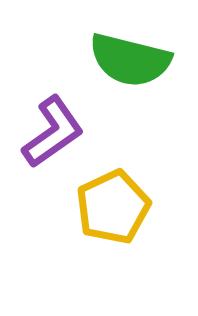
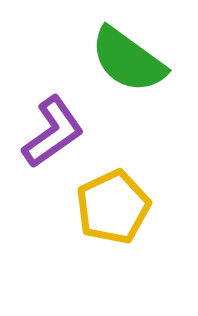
green semicircle: moved 2 px left; rotated 22 degrees clockwise
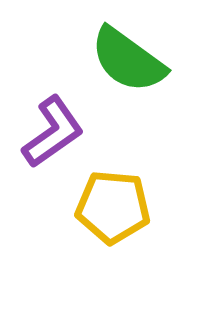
yellow pentagon: rotated 30 degrees clockwise
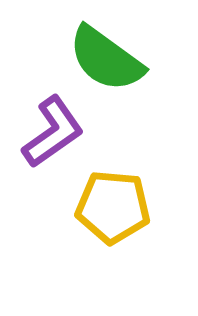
green semicircle: moved 22 px left, 1 px up
